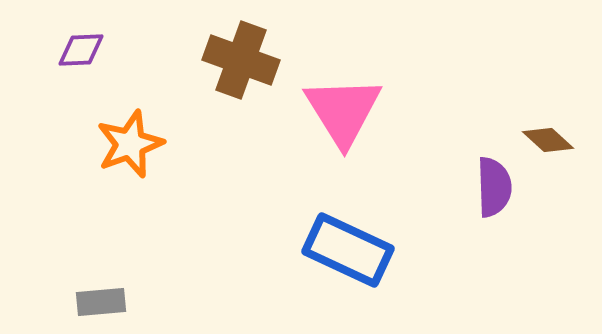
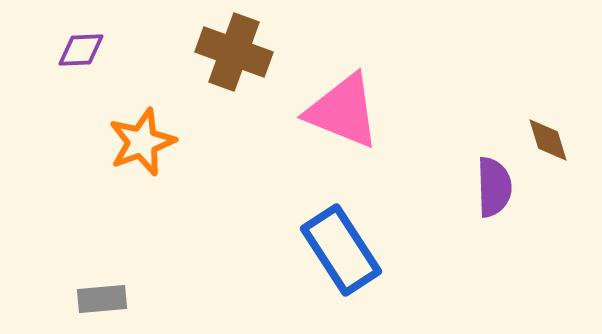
brown cross: moved 7 px left, 8 px up
pink triangle: rotated 36 degrees counterclockwise
brown diamond: rotated 30 degrees clockwise
orange star: moved 12 px right, 2 px up
blue rectangle: moved 7 px left; rotated 32 degrees clockwise
gray rectangle: moved 1 px right, 3 px up
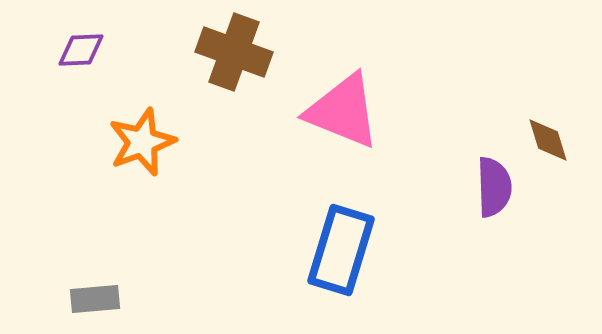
blue rectangle: rotated 50 degrees clockwise
gray rectangle: moved 7 px left
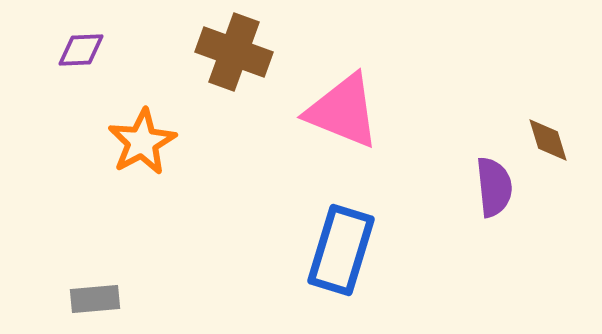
orange star: rotated 8 degrees counterclockwise
purple semicircle: rotated 4 degrees counterclockwise
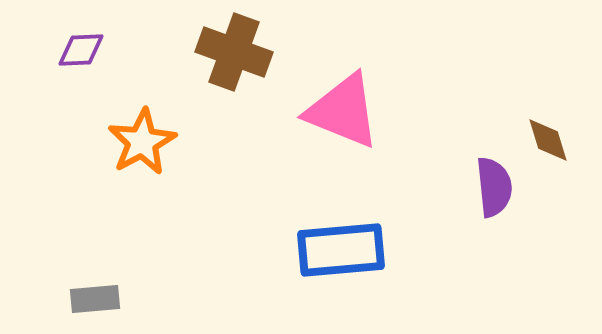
blue rectangle: rotated 68 degrees clockwise
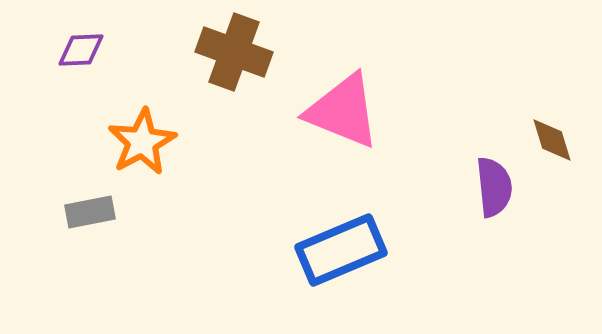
brown diamond: moved 4 px right
blue rectangle: rotated 18 degrees counterclockwise
gray rectangle: moved 5 px left, 87 px up; rotated 6 degrees counterclockwise
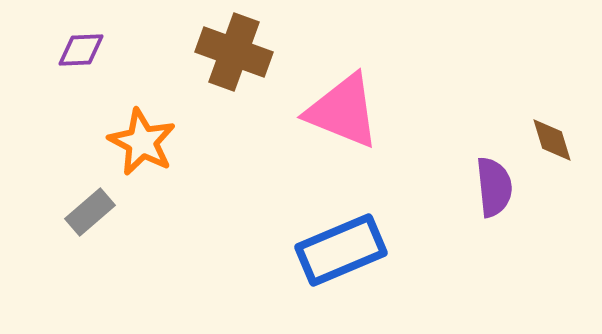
orange star: rotated 16 degrees counterclockwise
gray rectangle: rotated 30 degrees counterclockwise
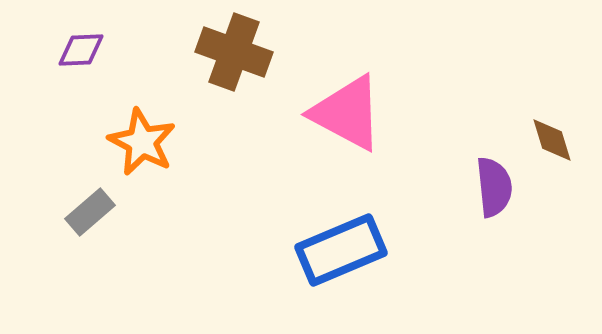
pink triangle: moved 4 px right, 2 px down; rotated 6 degrees clockwise
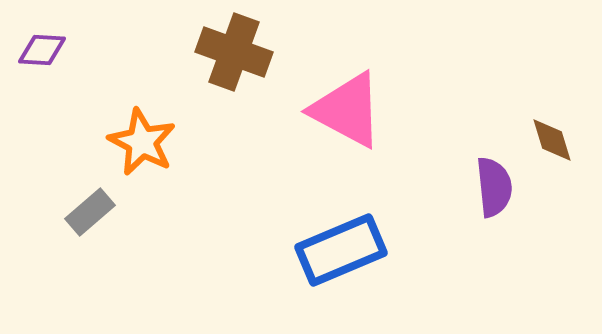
purple diamond: moved 39 px left; rotated 6 degrees clockwise
pink triangle: moved 3 px up
